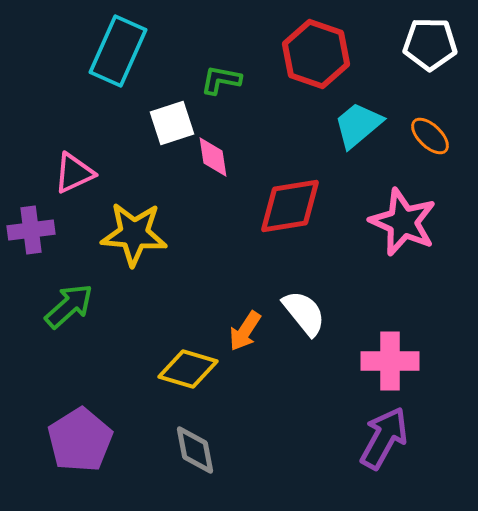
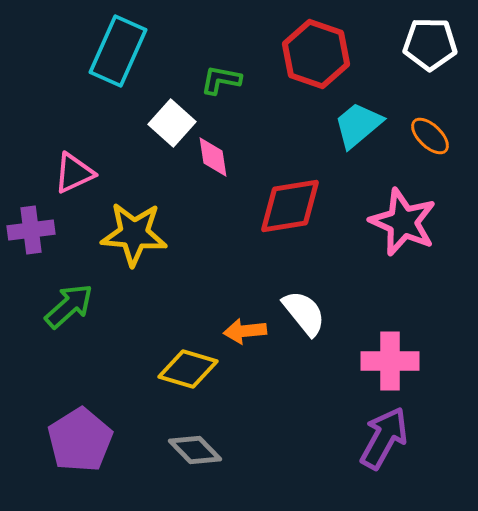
white square: rotated 30 degrees counterclockwise
orange arrow: rotated 51 degrees clockwise
gray diamond: rotated 34 degrees counterclockwise
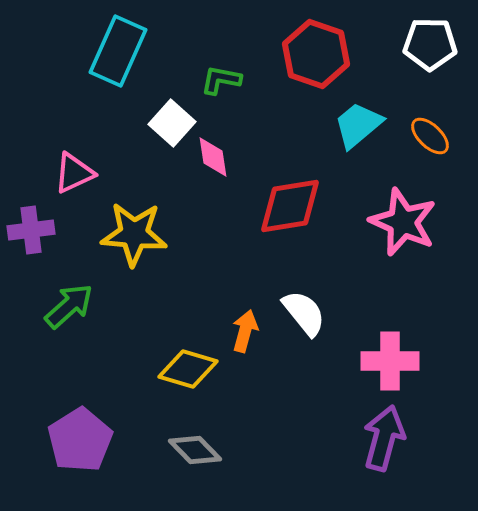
orange arrow: rotated 111 degrees clockwise
purple arrow: rotated 14 degrees counterclockwise
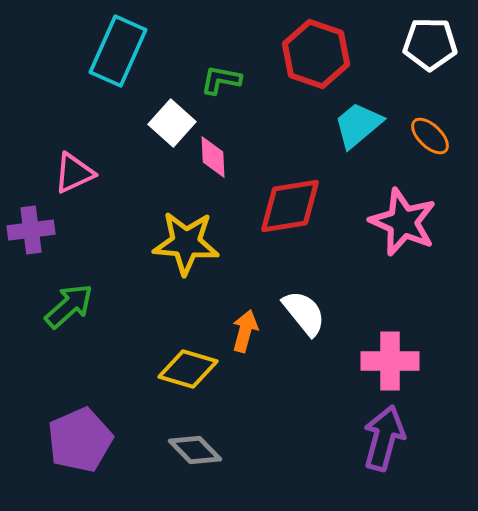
pink diamond: rotated 6 degrees clockwise
yellow star: moved 52 px right, 9 px down
purple pentagon: rotated 8 degrees clockwise
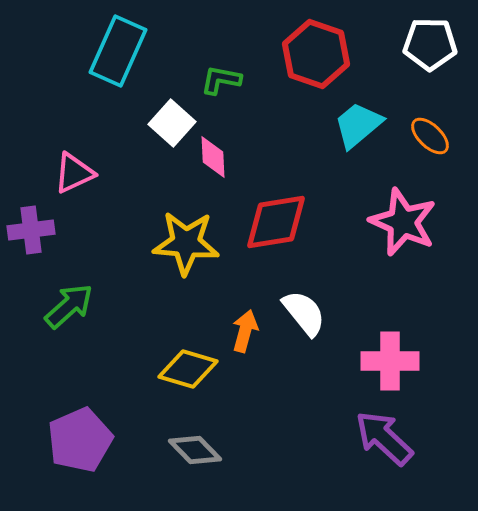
red diamond: moved 14 px left, 16 px down
purple arrow: rotated 62 degrees counterclockwise
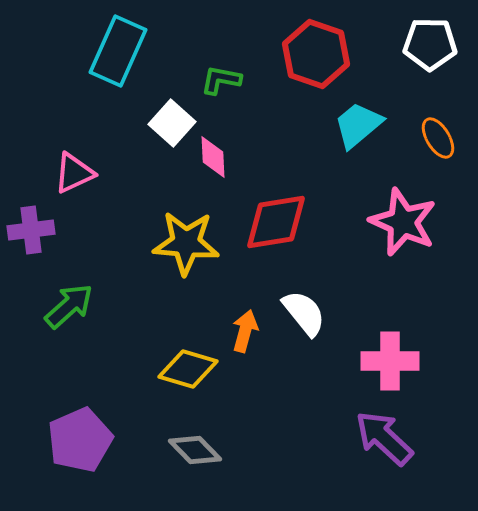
orange ellipse: moved 8 px right, 2 px down; rotated 15 degrees clockwise
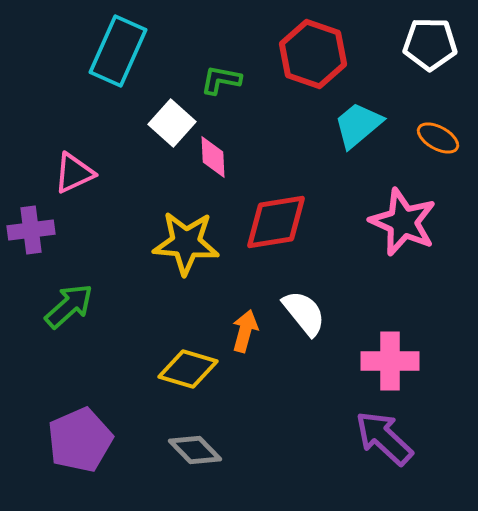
red hexagon: moved 3 px left
orange ellipse: rotated 30 degrees counterclockwise
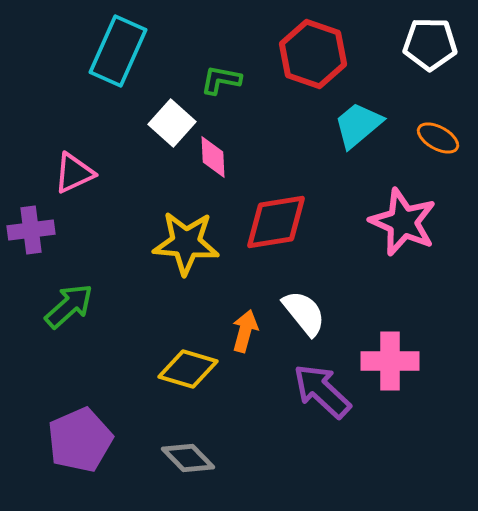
purple arrow: moved 62 px left, 47 px up
gray diamond: moved 7 px left, 8 px down
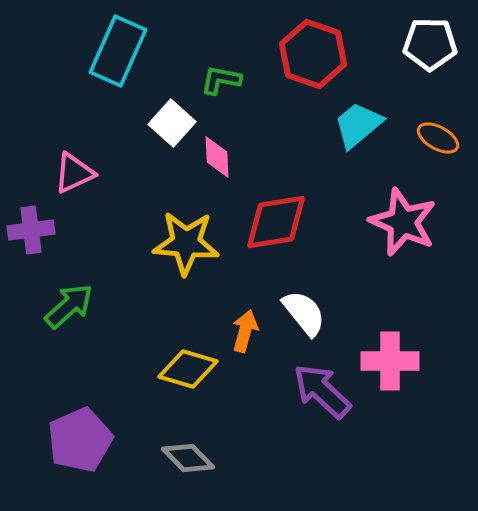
pink diamond: moved 4 px right
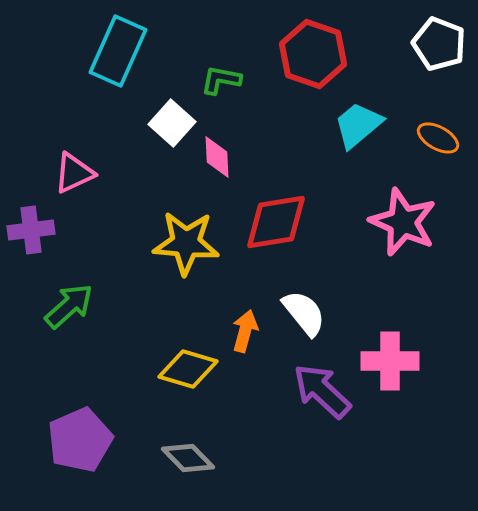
white pentagon: moved 9 px right; rotated 20 degrees clockwise
